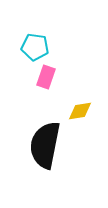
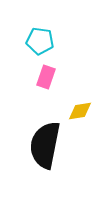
cyan pentagon: moved 5 px right, 6 px up
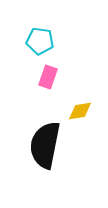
pink rectangle: moved 2 px right
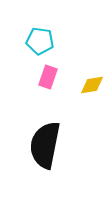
yellow diamond: moved 12 px right, 26 px up
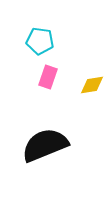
black semicircle: rotated 57 degrees clockwise
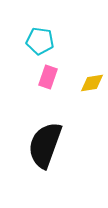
yellow diamond: moved 2 px up
black semicircle: rotated 48 degrees counterclockwise
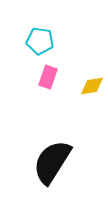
yellow diamond: moved 3 px down
black semicircle: moved 7 px right, 17 px down; rotated 12 degrees clockwise
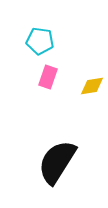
black semicircle: moved 5 px right
